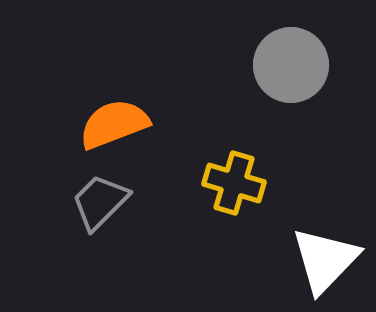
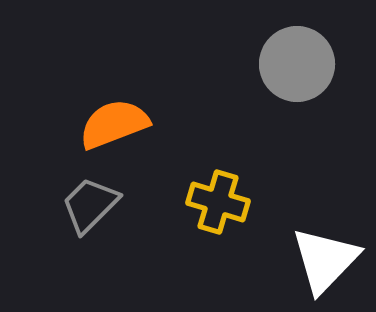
gray circle: moved 6 px right, 1 px up
yellow cross: moved 16 px left, 19 px down
gray trapezoid: moved 10 px left, 3 px down
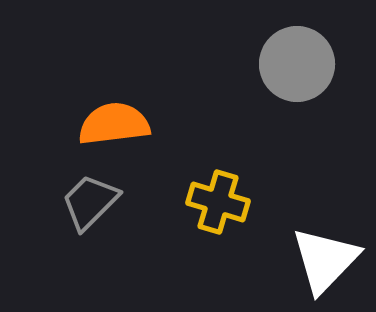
orange semicircle: rotated 14 degrees clockwise
gray trapezoid: moved 3 px up
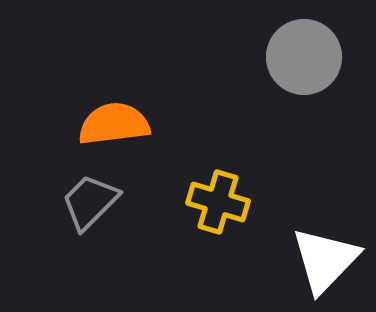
gray circle: moved 7 px right, 7 px up
